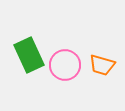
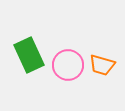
pink circle: moved 3 px right
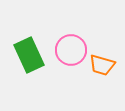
pink circle: moved 3 px right, 15 px up
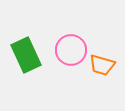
green rectangle: moved 3 px left
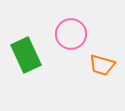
pink circle: moved 16 px up
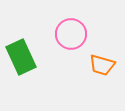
green rectangle: moved 5 px left, 2 px down
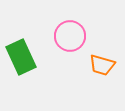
pink circle: moved 1 px left, 2 px down
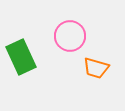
orange trapezoid: moved 6 px left, 3 px down
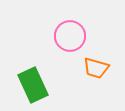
green rectangle: moved 12 px right, 28 px down
